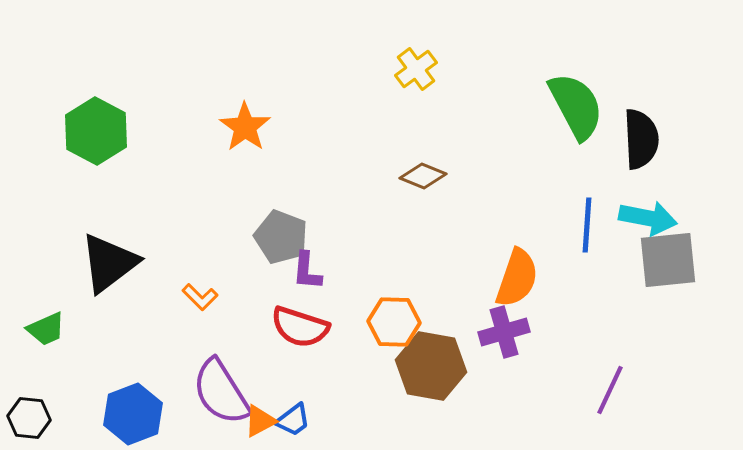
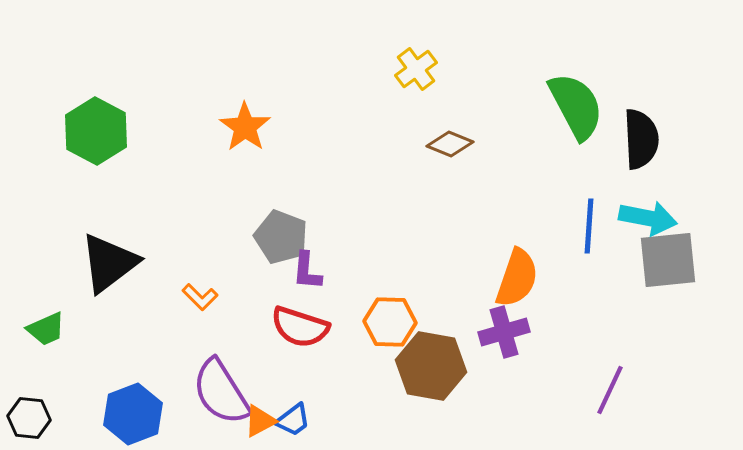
brown diamond: moved 27 px right, 32 px up
blue line: moved 2 px right, 1 px down
orange hexagon: moved 4 px left
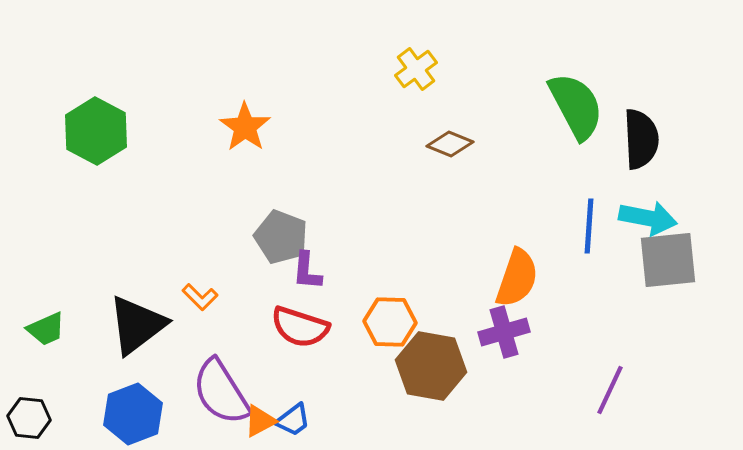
black triangle: moved 28 px right, 62 px down
